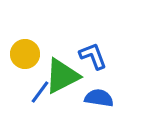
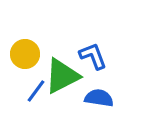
blue line: moved 4 px left, 1 px up
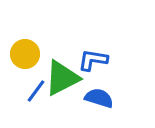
blue L-shape: moved 4 px down; rotated 60 degrees counterclockwise
green triangle: moved 2 px down
blue semicircle: rotated 8 degrees clockwise
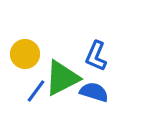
blue L-shape: moved 3 px right, 4 px up; rotated 76 degrees counterclockwise
blue semicircle: moved 5 px left, 6 px up
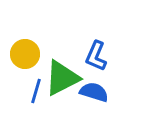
blue line: rotated 20 degrees counterclockwise
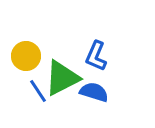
yellow circle: moved 1 px right, 2 px down
blue line: moved 2 px right; rotated 50 degrees counterclockwise
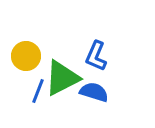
blue line: rotated 55 degrees clockwise
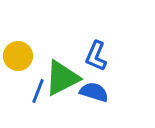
yellow circle: moved 8 px left
